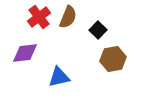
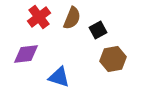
brown semicircle: moved 4 px right, 1 px down
black square: rotated 18 degrees clockwise
purple diamond: moved 1 px right, 1 px down
blue triangle: rotated 30 degrees clockwise
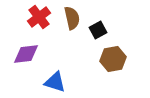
brown semicircle: rotated 35 degrees counterclockwise
blue triangle: moved 4 px left, 5 px down
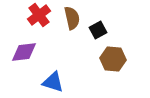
red cross: moved 2 px up
purple diamond: moved 2 px left, 2 px up
brown hexagon: rotated 15 degrees clockwise
blue triangle: moved 2 px left
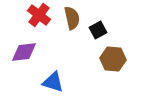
red cross: rotated 15 degrees counterclockwise
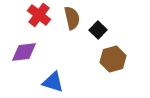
black square: rotated 18 degrees counterclockwise
brown hexagon: rotated 20 degrees counterclockwise
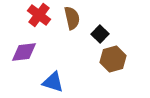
black square: moved 2 px right, 4 px down
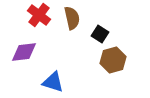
black square: rotated 12 degrees counterclockwise
brown hexagon: moved 1 px down
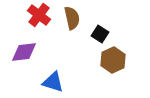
brown hexagon: rotated 10 degrees counterclockwise
